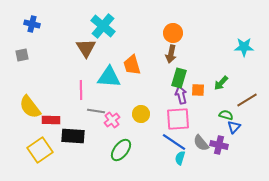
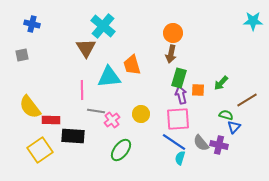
cyan star: moved 9 px right, 26 px up
cyan triangle: rotated 10 degrees counterclockwise
pink line: moved 1 px right
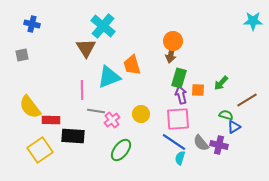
orange circle: moved 8 px down
cyan triangle: rotated 15 degrees counterclockwise
blue triangle: rotated 16 degrees clockwise
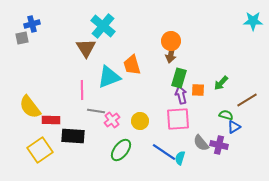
blue cross: rotated 28 degrees counterclockwise
orange circle: moved 2 px left
gray square: moved 17 px up
yellow circle: moved 1 px left, 7 px down
blue line: moved 10 px left, 10 px down
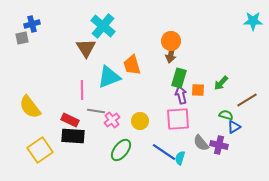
red rectangle: moved 19 px right; rotated 24 degrees clockwise
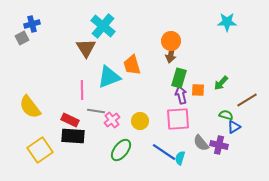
cyan star: moved 26 px left, 1 px down
gray square: rotated 16 degrees counterclockwise
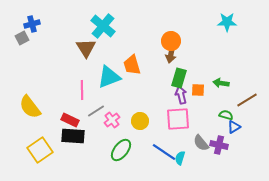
green arrow: rotated 56 degrees clockwise
gray line: rotated 42 degrees counterclockwise
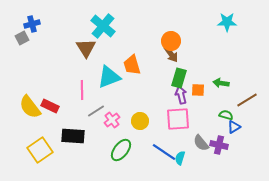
brown arrow: rotated 48 degrees counterclockwise
red rectangle: moved 20 px left, 14 px up
